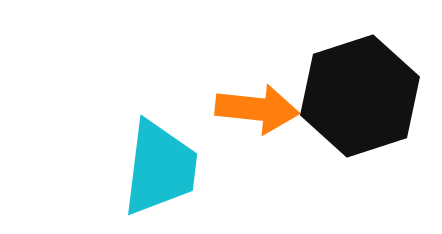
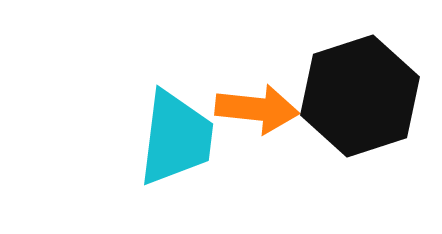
cyan trapezoid: moved 16 px right, 30 px up
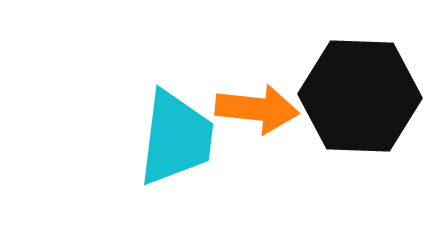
black hexagon: rotated 20 degrees clockwise
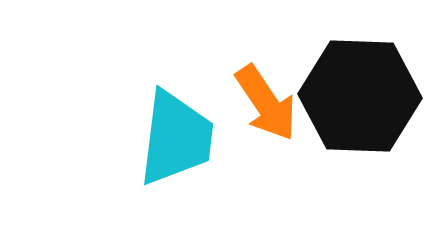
orange arrow: moved 9 px right, 6 px up; rotated 50 degrees clockwise
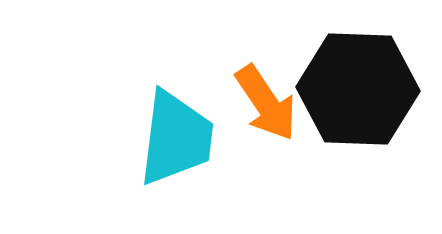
black hexagon: moved 2 px left, 7 px up
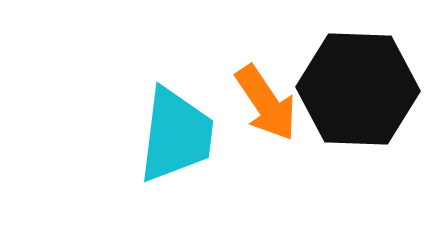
cyan trapezoid: moved 3 px up
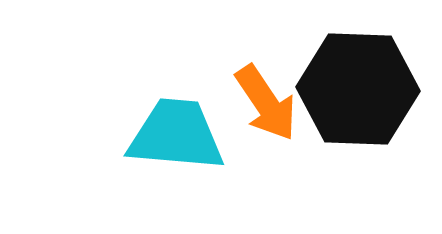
cyan trapezoid: rotated 92 degrees counterclockwise
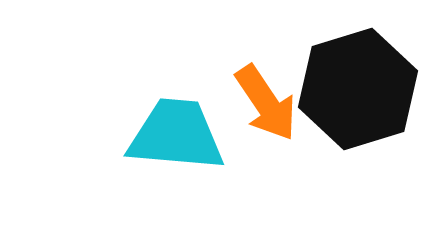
black hexagon: rotated 19 degrees counterclockwise
